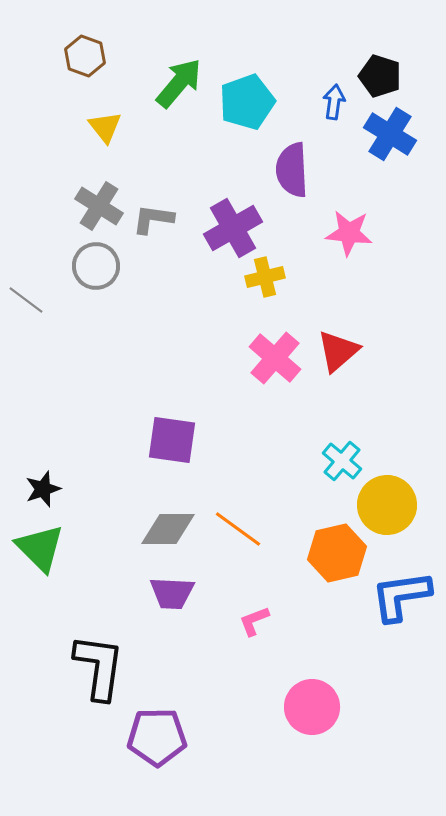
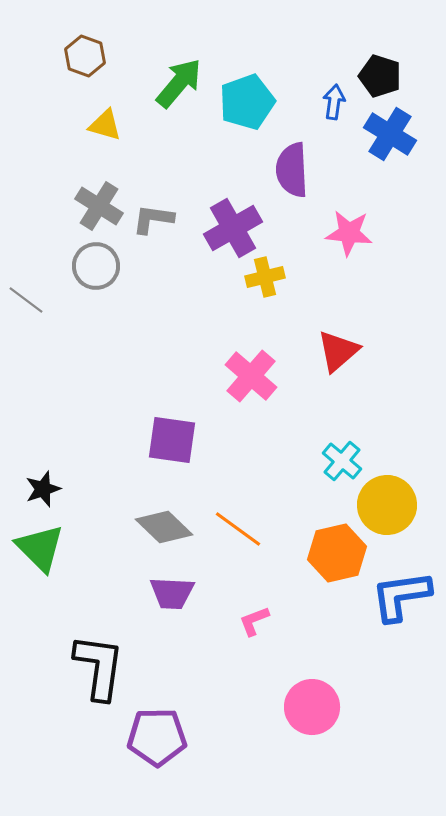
yellow triangle: moved 2 px up; rotated 36 degrees counterclockwise
pink cross: moved 24 px left, 18 px down
gray diamond: moved 4 px left, 2 px up; rotated 44 degrees clockwise
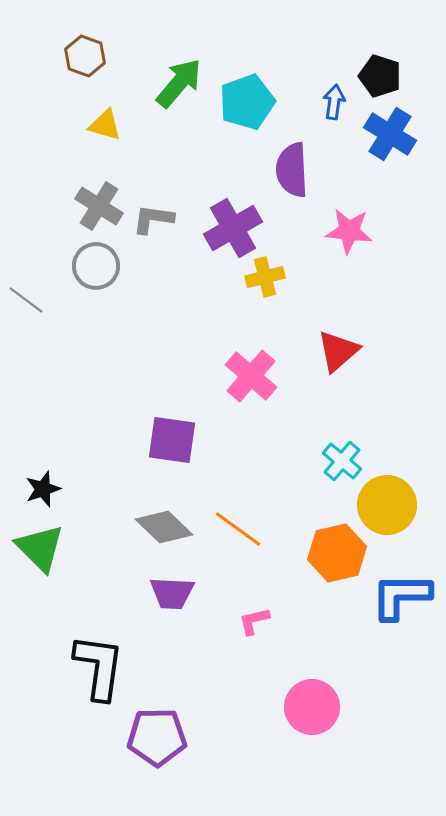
pink star: moved 2 px up
blue L-shape: rotated 8 degrees clockwise
pink L-shape: rotated 8 degrees clockwise
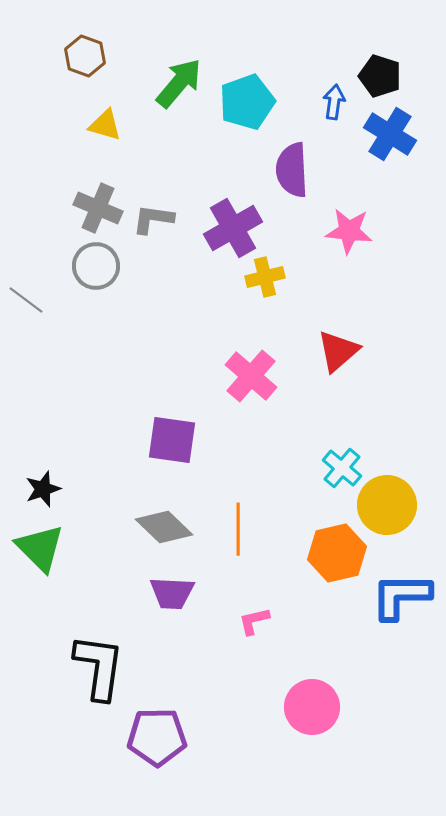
gray cross: moved 1 px left, 2 px down; rotated 9 degrees counterclockwise
cyan cross: moved 7 px down
orange line: rotated 54 degrees clockwise
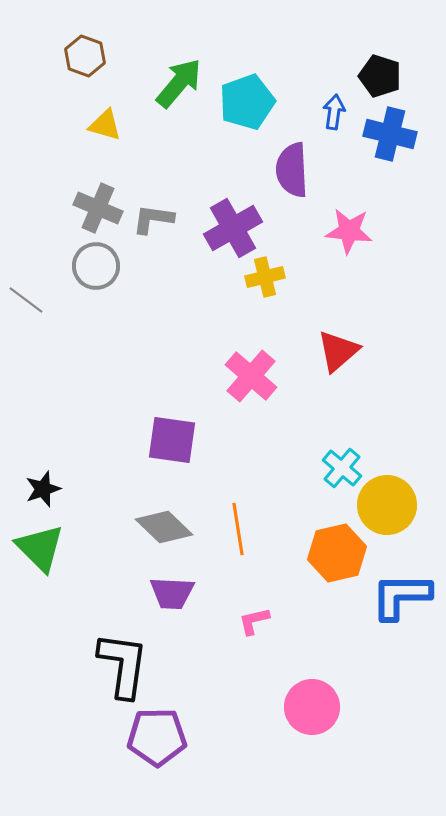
blue arrow: moved 10 px down
blue cross: rotated 18 degrees counterclockwise
orange line: rotated 9 degrees counterclockwise
black L-shape: moved 24 px right, 2 px up
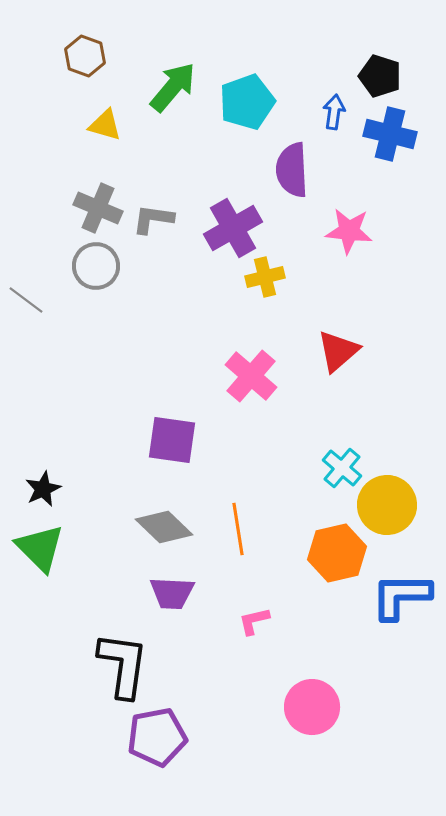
green arrow: moved 6 px left, 4 px down
black star: rotated 6 degrees counterclockwise
purple pentagon: rotated 10 degrees counterclockwise
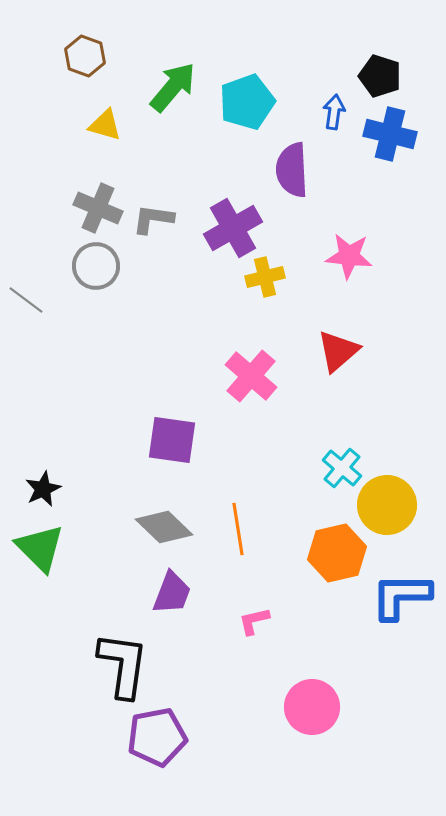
pink star: moved 25 px down
purple trapezoid: rotated 72 degrees counterclockwise
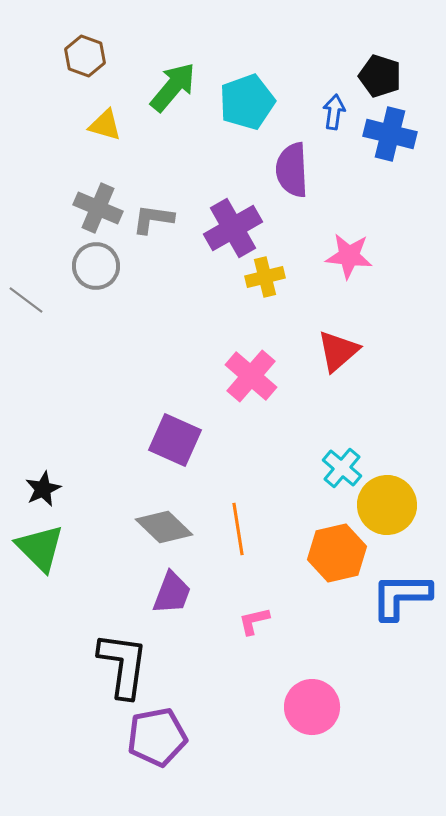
purple square: moved 3 px right; rotated 16 degrees clockwise
